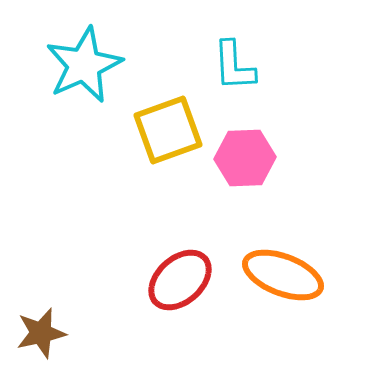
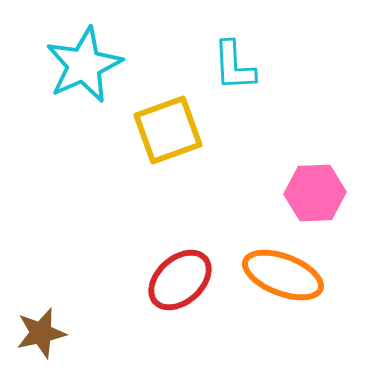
pink hexagon: moved 70 px right, 35 px down
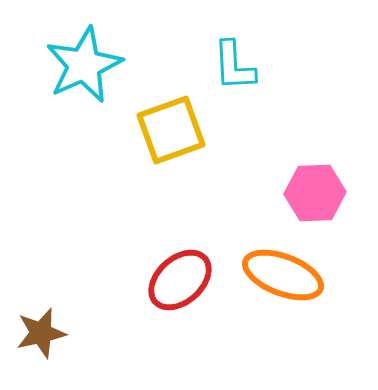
yellow square: moved 3 px right
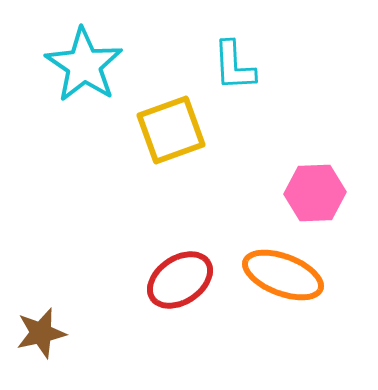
cyan star: rotated 14 degrees counterclockwise
red ellipse: rotated 8 degrees clockwise
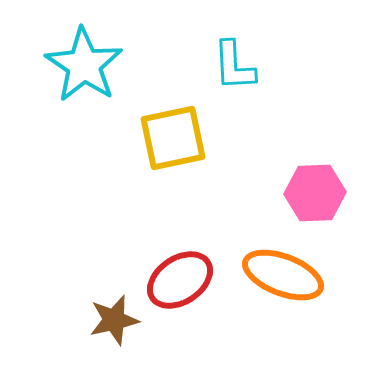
yellow square: moved 2 px right, 8 px down; rotated 8 degrees clockwise
brown star: moved 73 px right, 13 px up
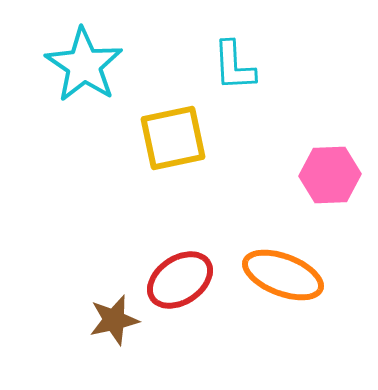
pink hexagon: moved 15 px right, 18 px up
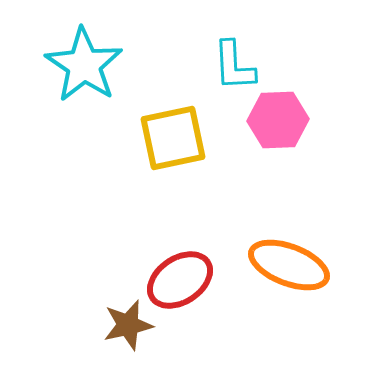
pink hexagon: moved 52 px left, 55 px up
orange ellipse: moved 6 px right, 10 px up
brown star: moved 14 px right, 5 px down
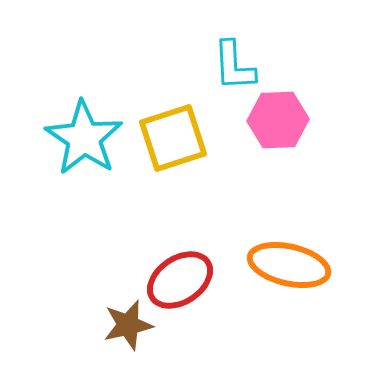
cyan star: moved 73 px down
yellow square: rotated 6 degrees counterclockwise
orange ellipse: rotated 8 degrees counterclockwise
